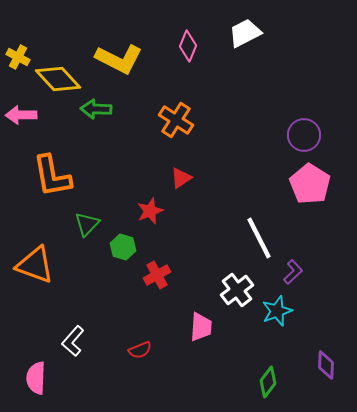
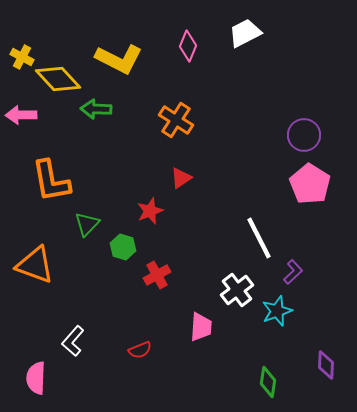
yellow cross: moved 4 px right
orange L-shape: moved 1 px left, 5 px down
green diamond: rotated 28 degrees counterclockwise
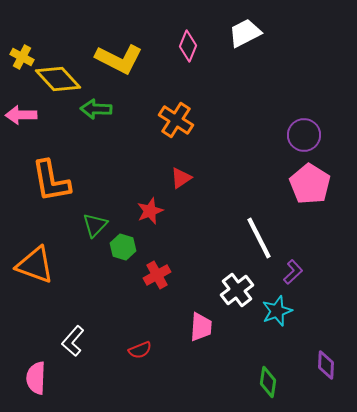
green triangle: moved 8 px right, 1 px down
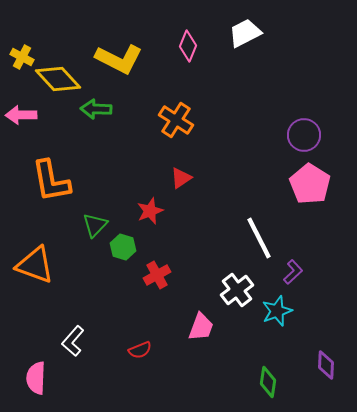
pink trapezoid: rotated 16 degrees clockwise
